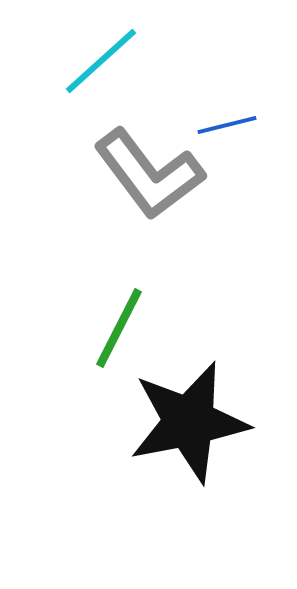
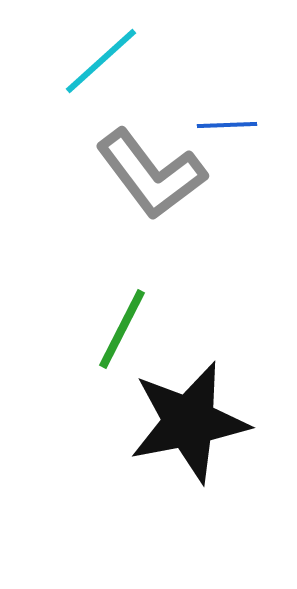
blue line: rotated 12 degrees clockwise
gray L-shape: moved 2 px right
green line: moved 3 px right, 1 px down
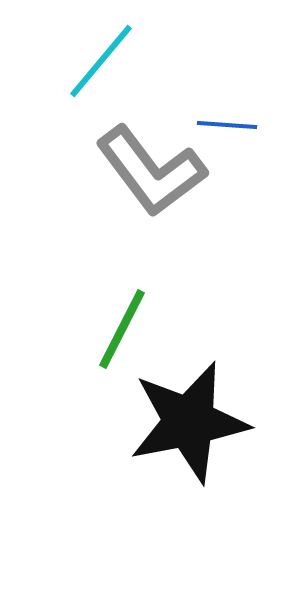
cyan line: rotated 8 degrees counterclockwise
blue line: rotated 6 degrees clockwise
gray L-shape: moved 3 px up
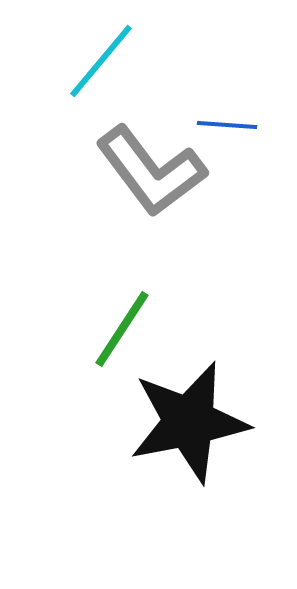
green line: rotated 6 degrees clockwise
